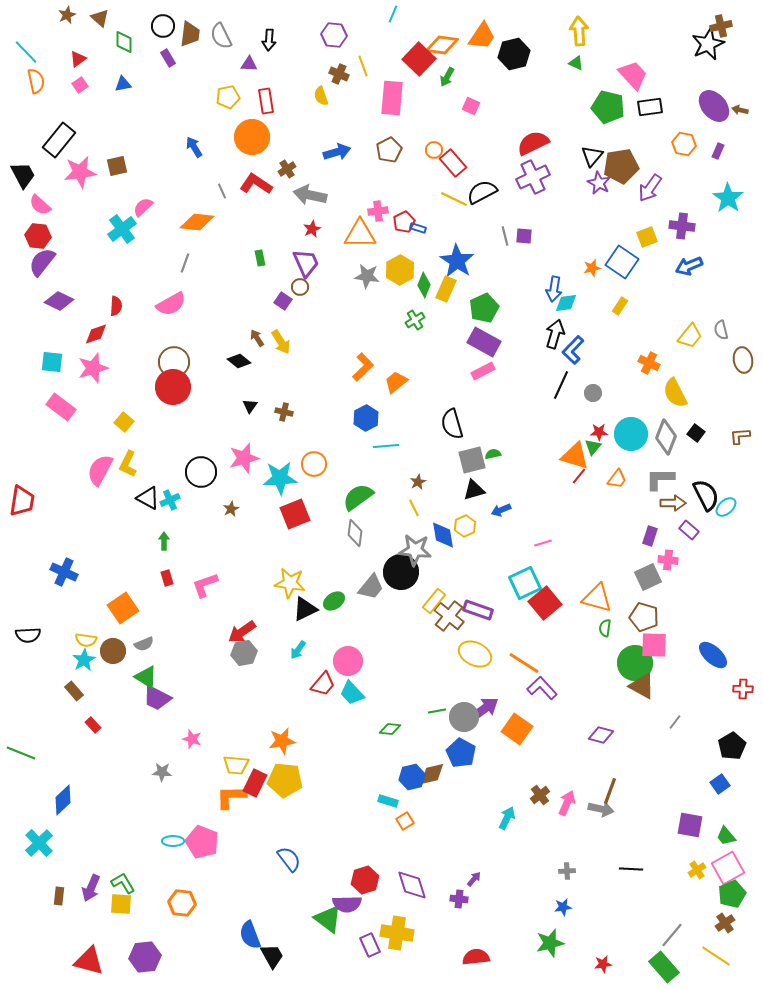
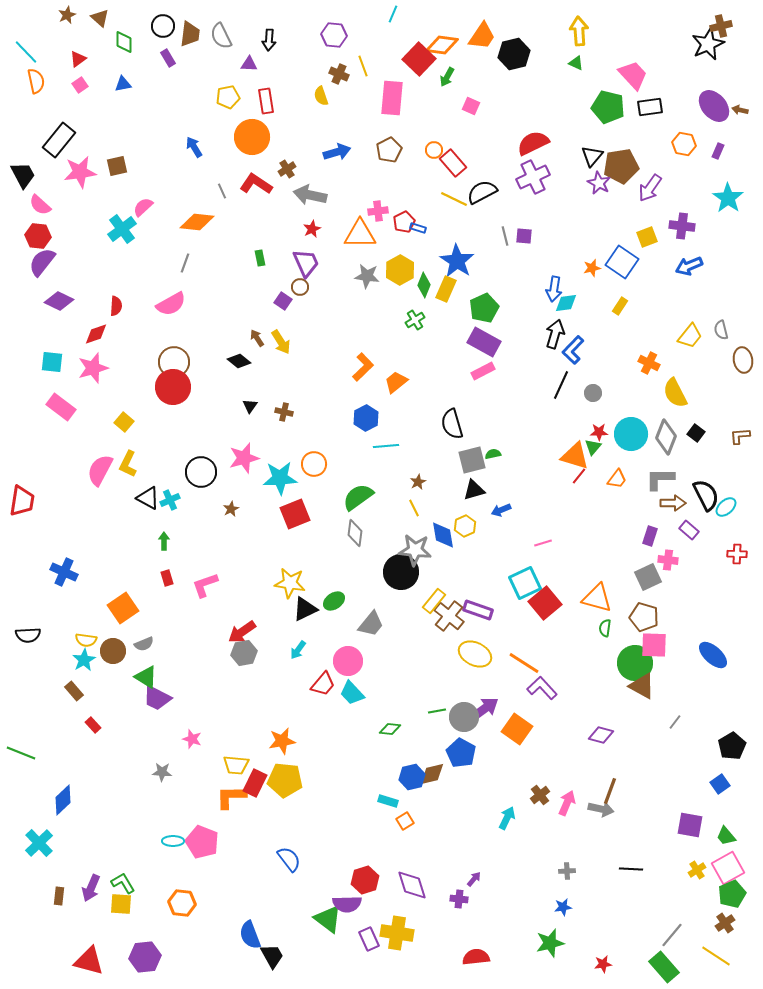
gray trapezoid at (371, 587): moved 37 px down
red cross at (743, 689): moved 6 px left, 135 px up
purple rectangle at (370, 945): moved 1 px left, 6 px up
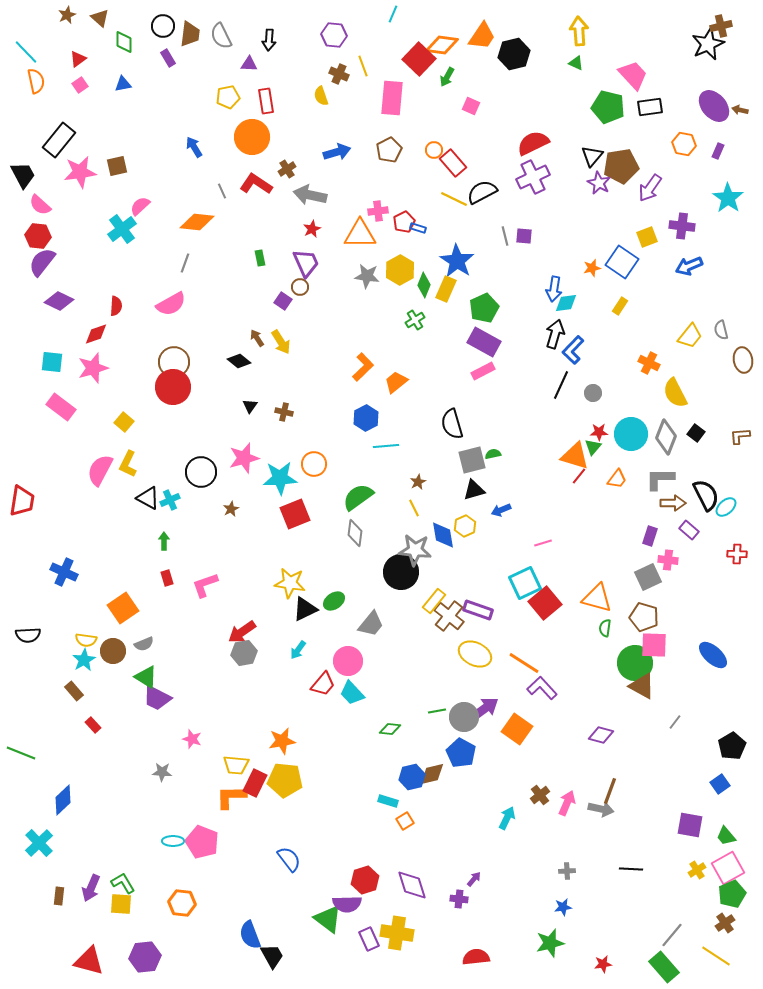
pink semicircle at (143, 207): moved 3 px left, 1 px up
